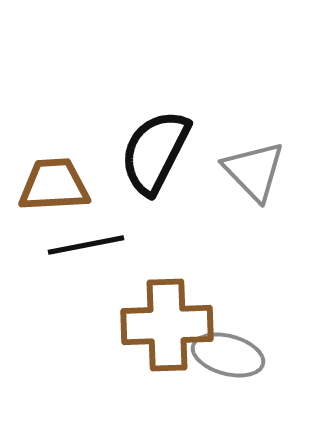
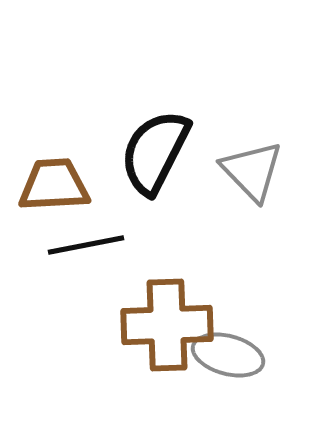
gray triangle: moved 2 px left
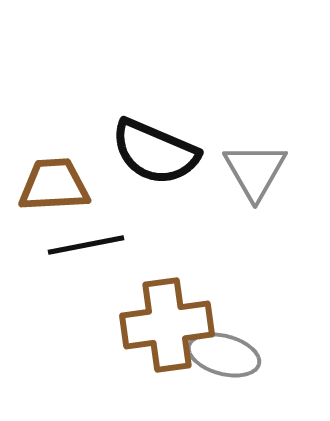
black semicircle: rotated 94 degrees counterclockwise
gray triangle: moved 3 px right; rotated 14 degrees clockwise
brown cross: rotated 6 degrees counterclockwise
gray ellipse: moved 4 px left
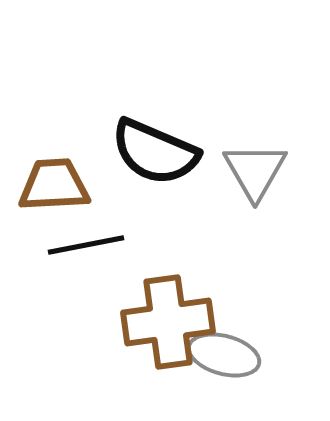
brown cross: moved 1 px right, 3 px up
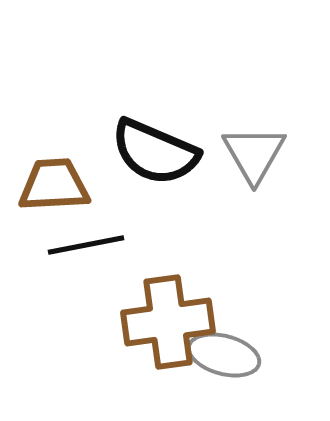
gray triangle: moved 1 px left, 17 px up
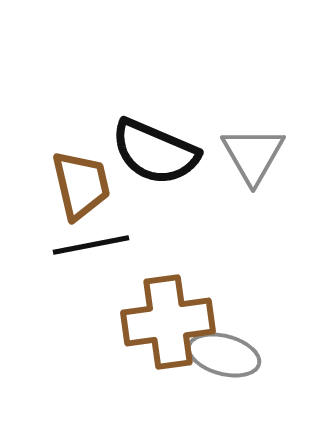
gray triangle: moved 1 px left, 1 px down
brown trapezoid: moved 27 px right; rotated 80 degrees clockwise
black line: moved 5 px right
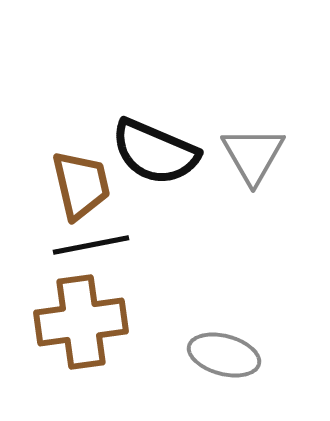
brown cross: moved 87 px left
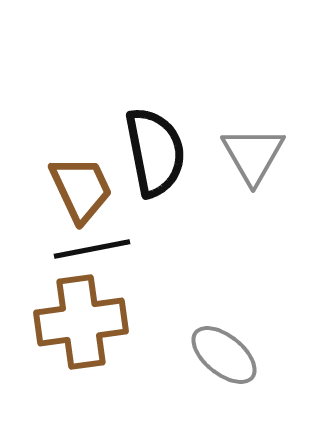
black semicircle: rotated 124 degrees counterclockwise
brown trapezoid: moved 4 px down; rotated 12 degrees counterclockwise
black line: moved 1 px right, 4 px down
gray ellipse: rotated 24 degrees clockwise
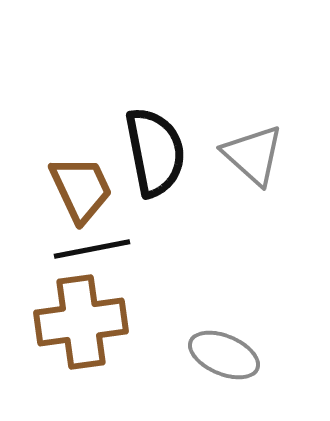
gray triangle: rotated 18 degrees counterclockwise
gray ellipse: rotated 16 degrees counterclockwise
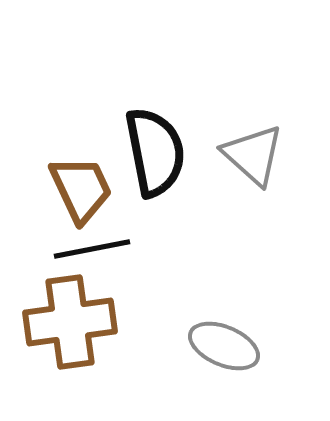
brown cross: moved 11 px left
gray ellipse: moved 9 px up
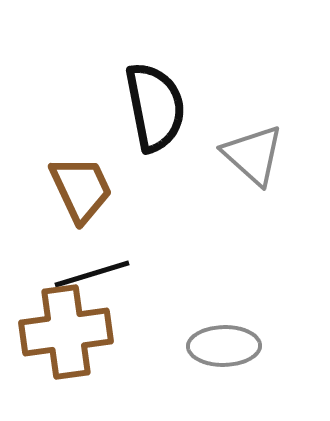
black semicircle: moved 45 px up
black line: moved 25 px down; rotated 6 degrees counterclockwise
brown cross: moved 4 px left, 10 px down
gray ellipse: rotated 24 degrees counterclockwise
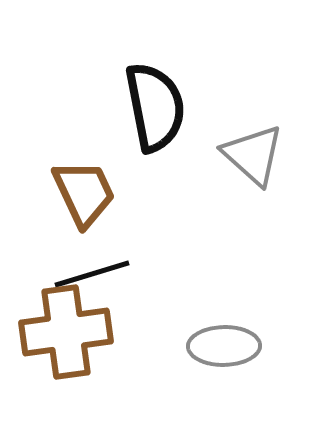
brown trapezoid: moved 3 px right, 4 px down
